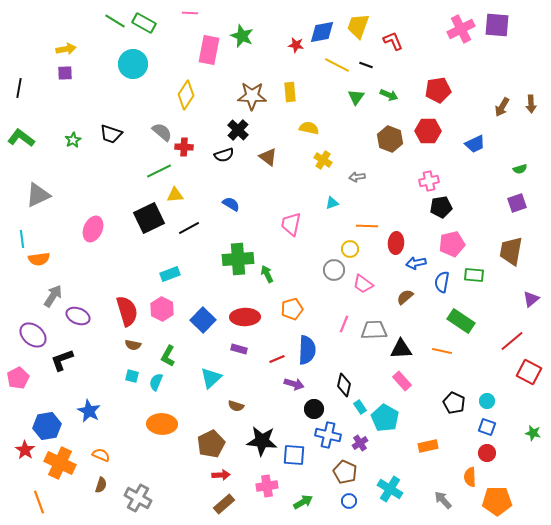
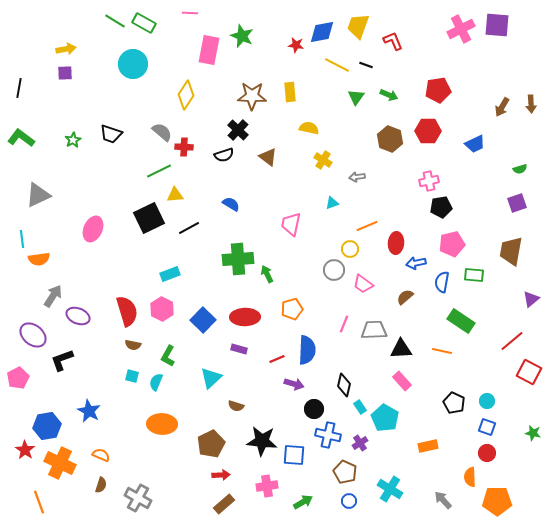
orange line at (367, 226): rotated 25 degrees counterclockwise
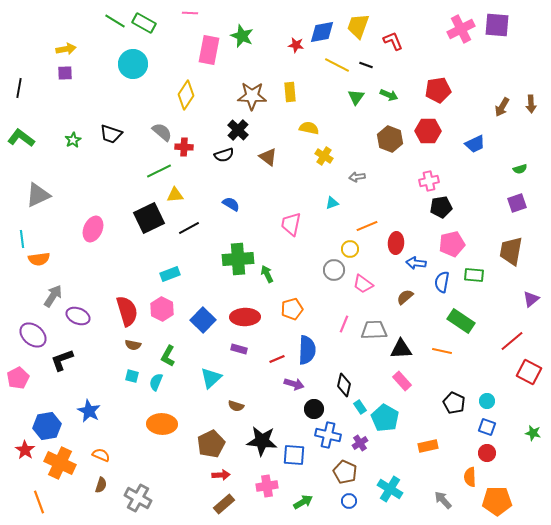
yellow cross at (323, 160): moved 1 px right, 4 px up
blue arrow at (416, 263): rotated 18 degrees clockwise
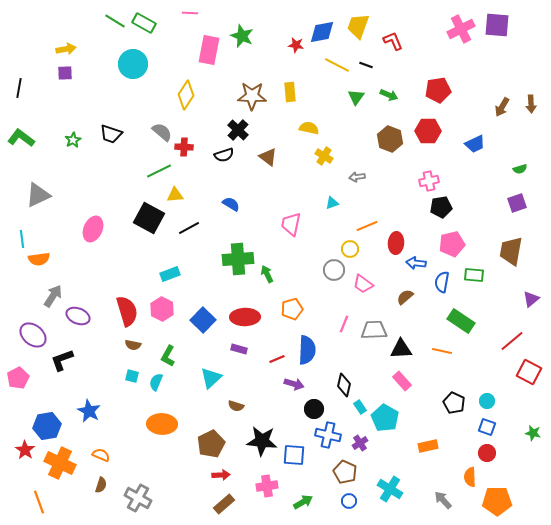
black square at (149, 218): rotated 36 degrees counterclockwise
